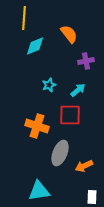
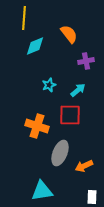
cyan triangle: moved 3 px right
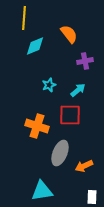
purple cross: moved 1 px left
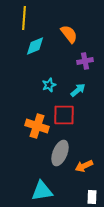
red square: moved 6 px left
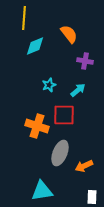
purple cross: rotated 21 degrees clockwise
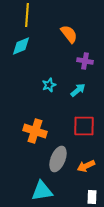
yellow line: moved 3 px right, 3 px up
cyan diamond: moved 14 px left
red square: moved 20 px right, 11 px down
orange cross: moved 2 px left, 5 px down
gray ellipse: moved 2 px left, 6 px down
orange arrow: moved 2 px right
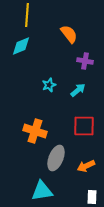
gray ellipse: moved 2 px left, 1 px up
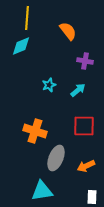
yellow line: moved 3 px down
orange semicircle: moved 1 px left, 3 px up
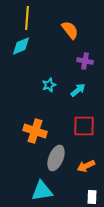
orange semicircle: moved 2 px right, 1 px up
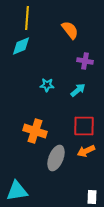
cyan star: moved 2 px left; rotated 24 degrees clockwise
orange arrow: moved 15 px up
cyan triangle: moved 25 px left
